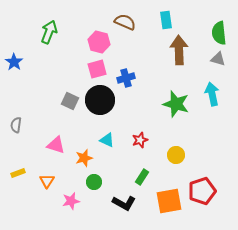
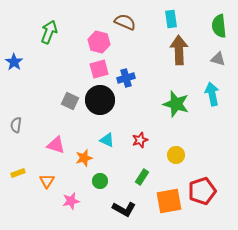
cyan rectangle: moved 5 px right, 1 px up
green semicircle: moved 7 px up
pink square: moved 2 px right
green circle: moved 6 px right, 1 px up
black L-shape: moved 6 px down
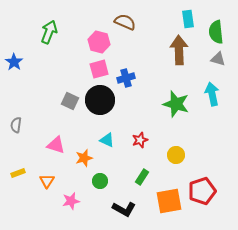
cyan rectangle: moved 17 px right
green semicircle: moved 3 px left, 6 px down
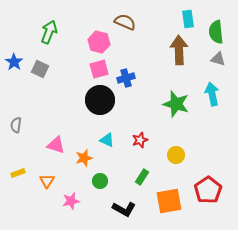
gray square: moved 30 px left, 32 px up
red pentagon: moved 6 px right, 1 px up; rotated 16 degrees counterclockwise
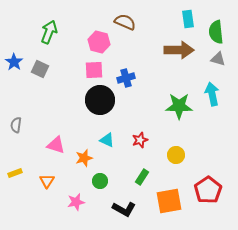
brown arrow: rotated 92 degrees clockwise
pink square: moved 5 px left, 1 px down; rotated 12 degrees clockwise
green star: moved 3 px right, 2 px down; rotated 16 degrees counterclockwise
yellow rectangle: moved 3 px left
pink star: moved 5 px right, 1 px down
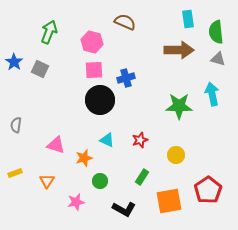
pink hexagon: moved 7 px left
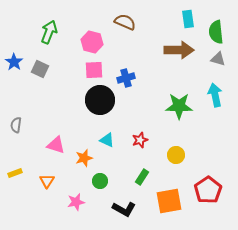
cyan arrow: moved 3 px right, 1 px down
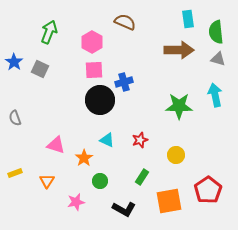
pink hexagon: rotated 15 degrees clockwise
blue cross: moved 2 px left, 4 px down
gray semicircle: moved 1 px left, 7 px up; rotated 28 degrees counterclockwise
orange star: rotated 18 degrees counterclockwise
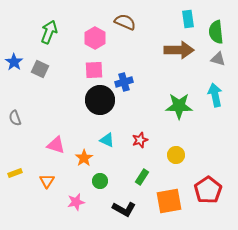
pink hexagon: moved 3 px right, 4 px up
